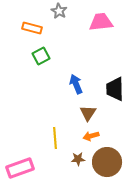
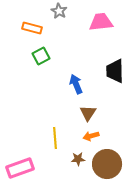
black trapezoid: moved 18 px up
brown circle: moved 2 px down
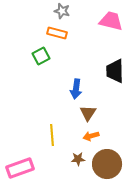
gray star: moved 3 px right; rotated 14 degrees counterclockwise
pink trapezoid: moved 10 px right, 1 px up; rotated 20 degrees clockwise
orange rectangle: moved 25 px right, 5 px down
blue arrow: moved 5 px down; rotated 150 degrees counterclockwise
yellow line: moved 3 px left, 3 px up
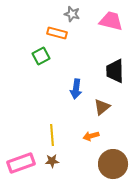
gray star: moved 10 px right, 3 px down
brown triangle: moved 14 px right, 6 px up; rotated 18 degrees clockwise
brown star: moved 26 px left, 2 px down
brown circle: moved 6 px right
pink rectangle: moved 1 px right, 5 px up
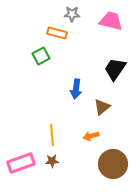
gray star: rotated 14 degrees counterclockwise
black trapezoid: moved 2 px up; rotated 35 degrees clockwise
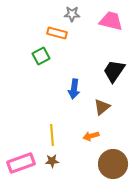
black trapezoid: moved 1 px left, 2 px down
blue arrow: moved 2 px left
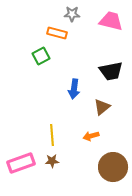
black trapezoid: moved 3 px left; rotated 135 degrees counterclockwise
brown circle: moved 3 px down
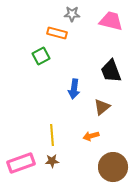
black trapezoid: rotated 80 degrees clockwise
